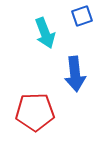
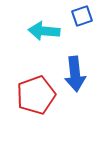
cyan arrow: moved 1 px left, 2 px up; rotated 116 degrees clockwise
red pentagon: moved 1 px right, 17 px up; rotated 18 degrees counterclockwise
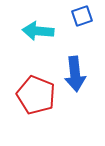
cyan arrow: moved 6 px left
red pentagon: rotated 30 degrees counterclockwise
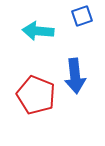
blue arrow: moved 2 px down
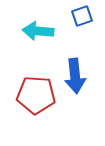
red pentagon: rotated 18 degrees counterclockwise
